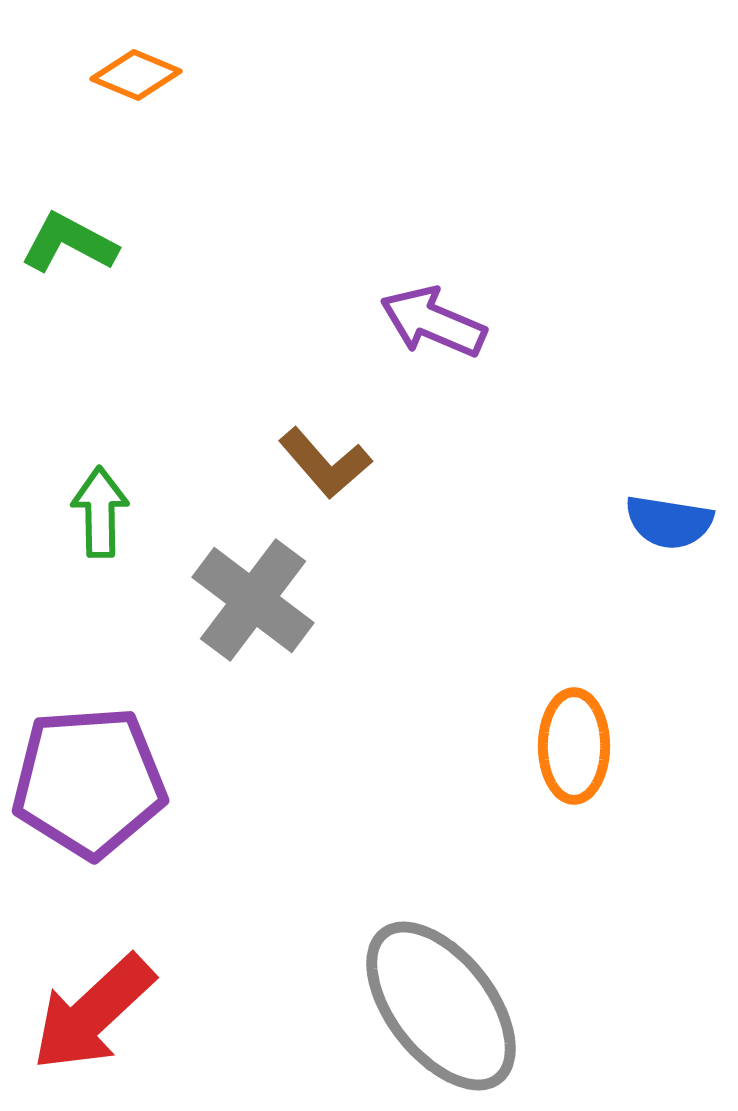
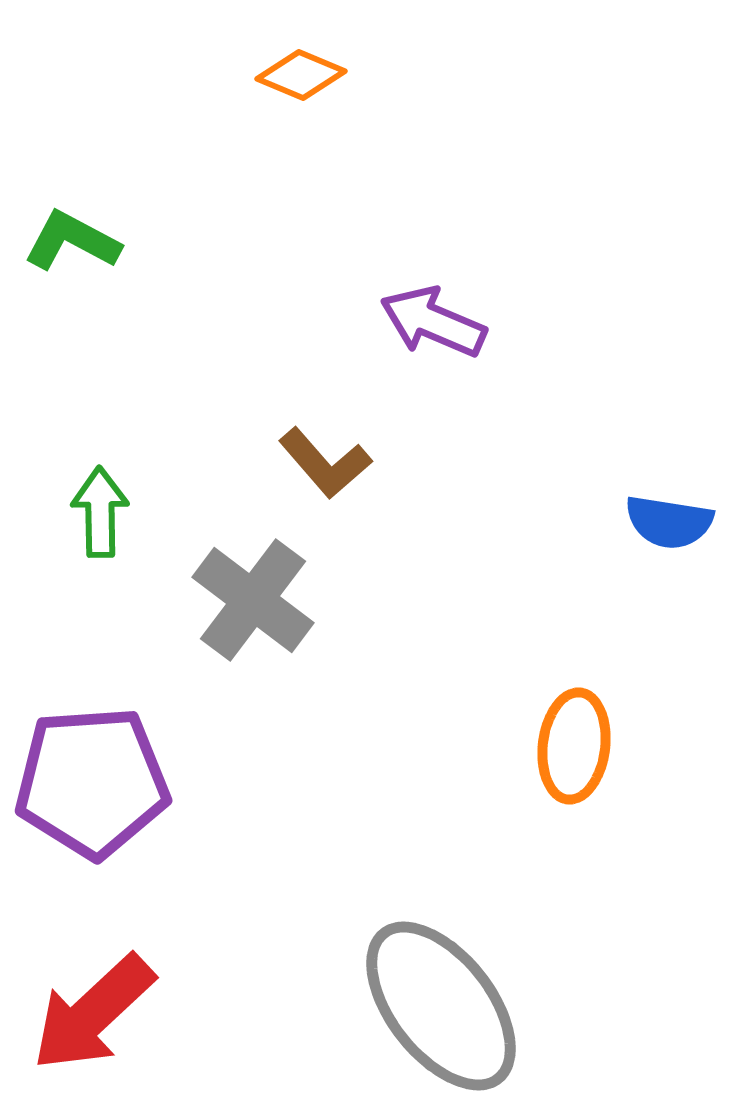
orange diamond: moved 165 px right
green L-shape: moved 3 px right, 2 px up
orange ellipse: rotated 7 degrees clockwise
purple pentagon: moved 3 px right
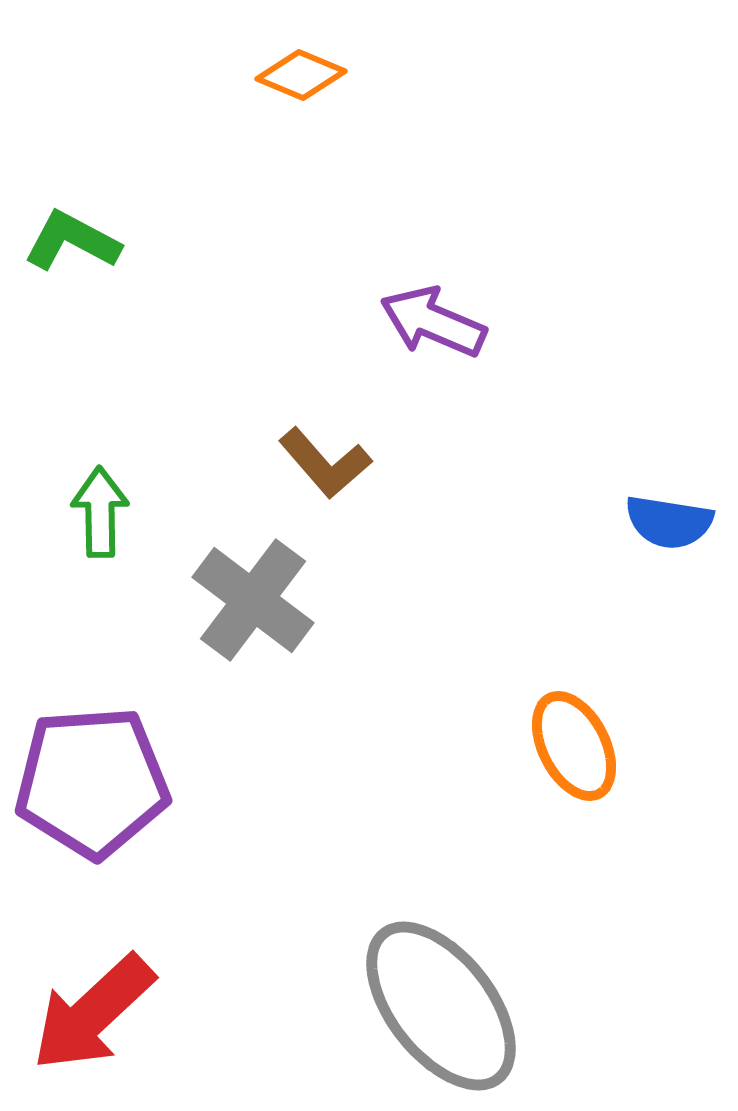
orange ellipse: rotated 34 degrees counterclockwise
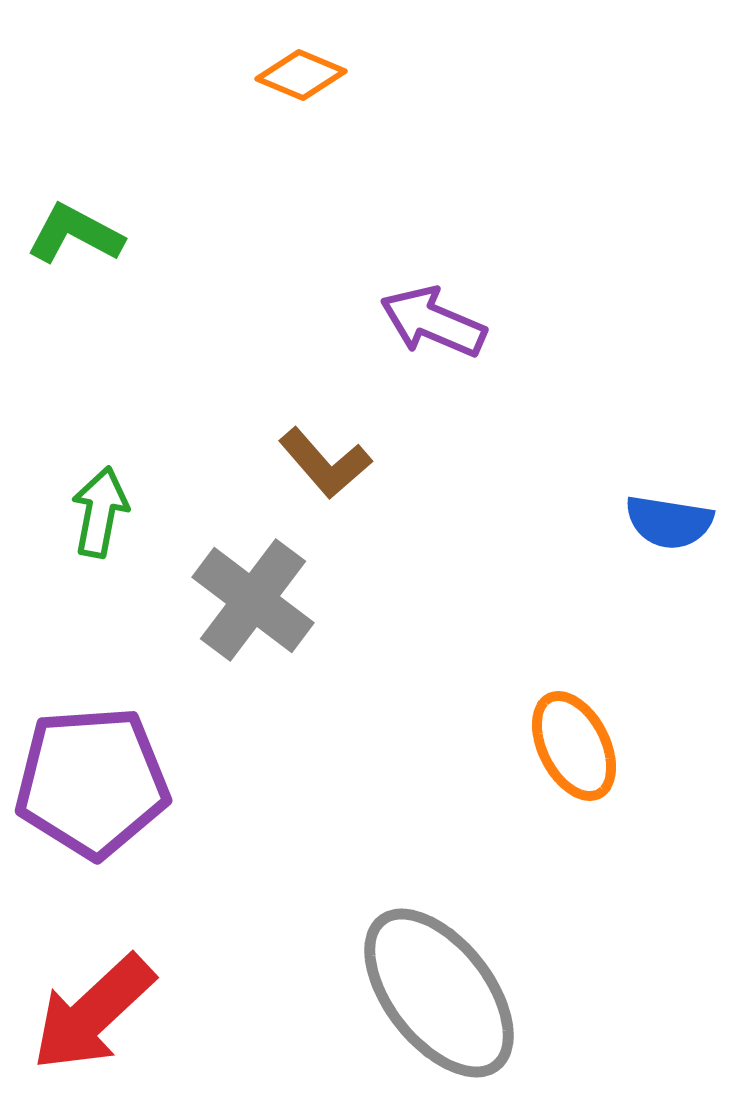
green L-shape: moved 3 px right, 7 px up
green arrow: rotated 12 degrees clockwise
gray ellipse: moved 2 px left, 13 px up
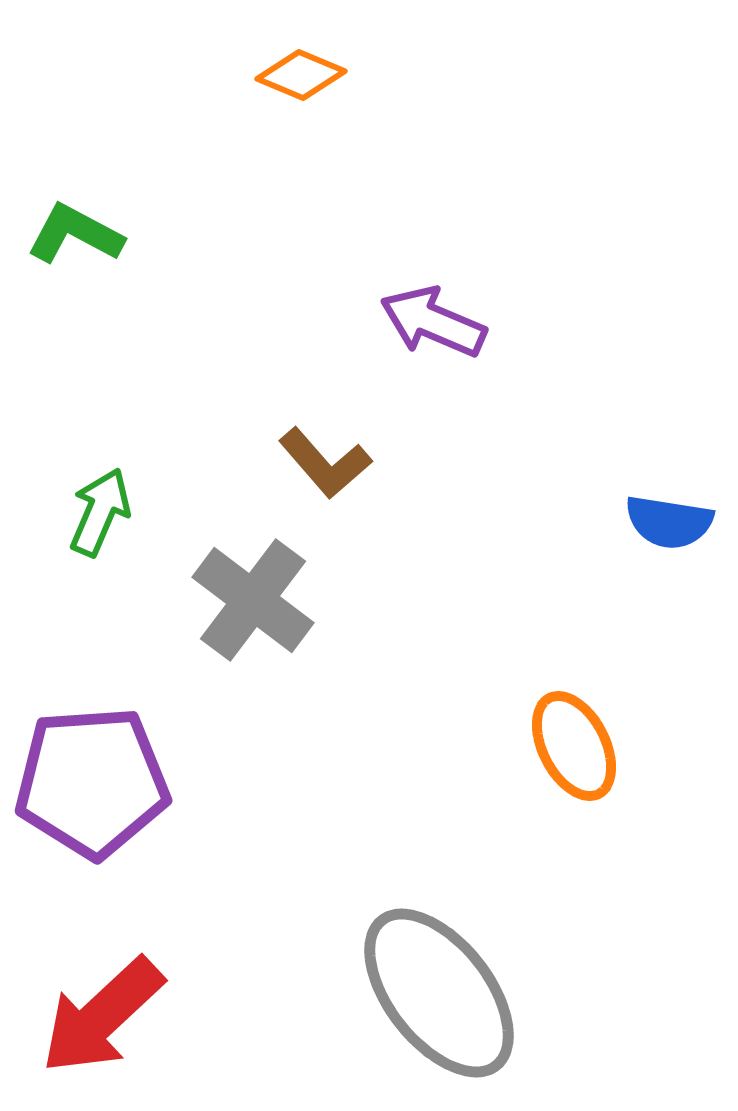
green arrow: rotated 12 degrees clockwise
red arrow: moved 9 px right, 3 px down
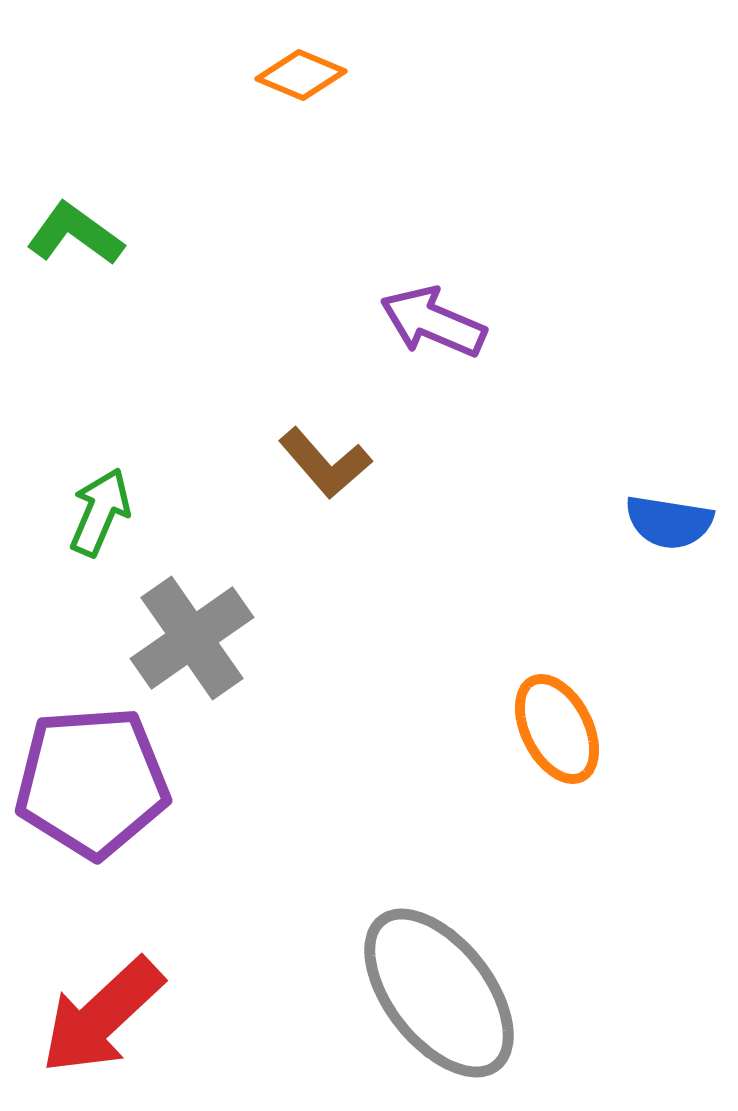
green L-shape: rotated 8 degrees clockwise
gray cross: moved 61 px left, 38 px down; rotated 18 degrees clockwise
orange ellipse: moved 17 px left, 17 px up
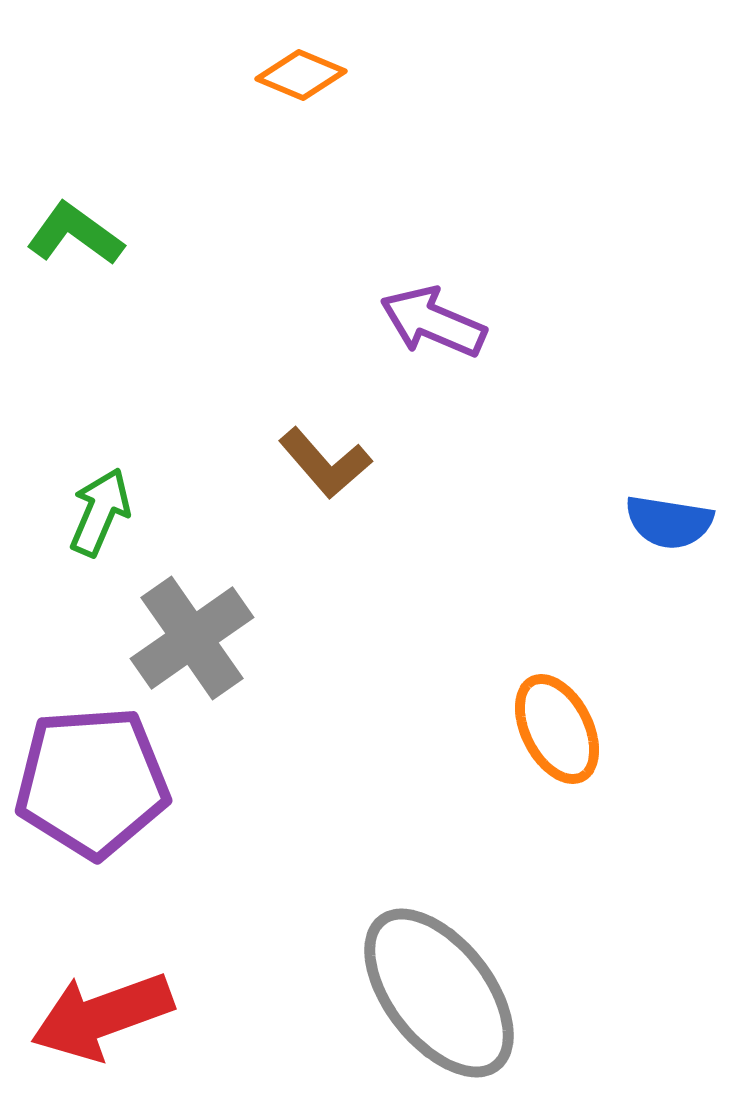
red arrow: rotated 23 degrees clockwise
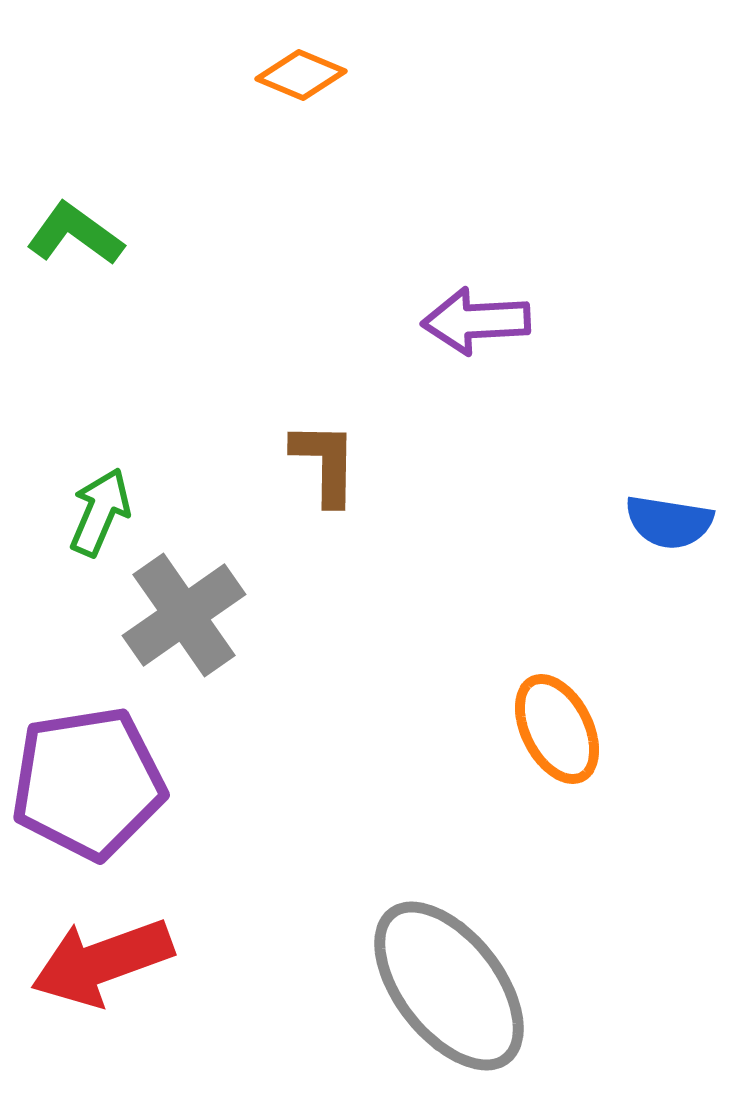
purple arrow: moved 43 px right, 1 px up; rotated 26 degrees counterclockwise
brown L-shape: rotated 138 degrees counterclockwise
gray cross: moved 8 px left, 23 px up
purple pentagon: moved 4 px left, 1 px down; rotated 5 degrees counterclockwise
gray ellipse: moved 10 px right, 7 px up
red arrow: moved 54 px up
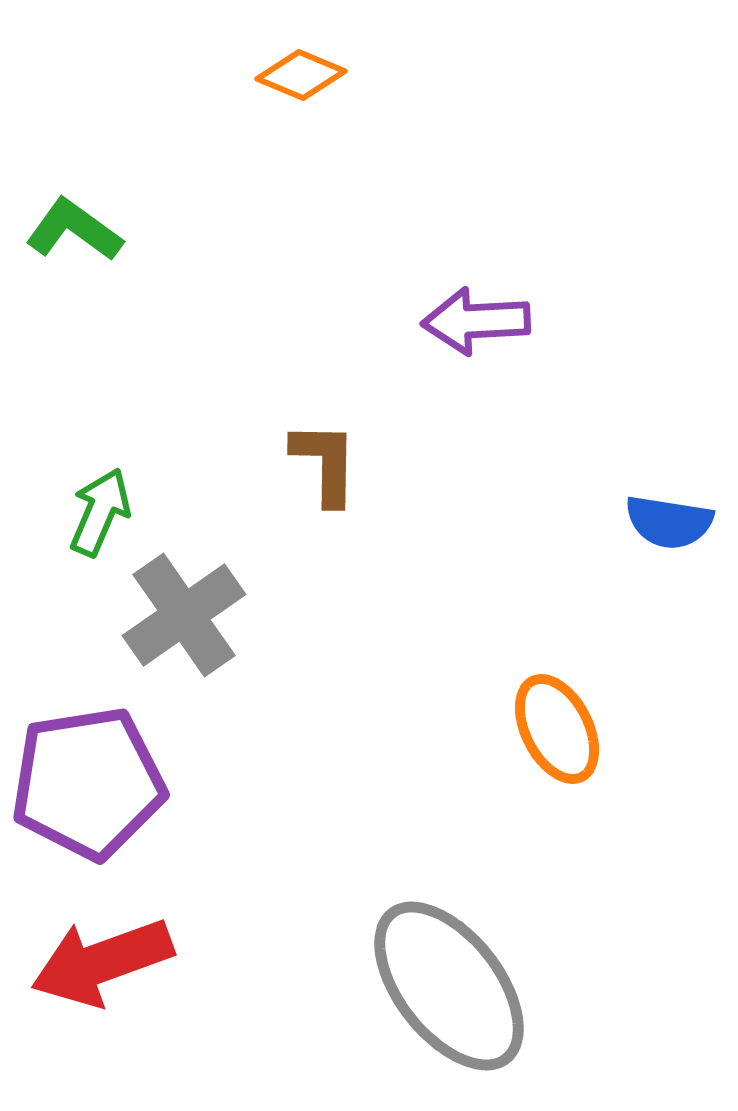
green L-shape: moved 1 px left, 4 px up
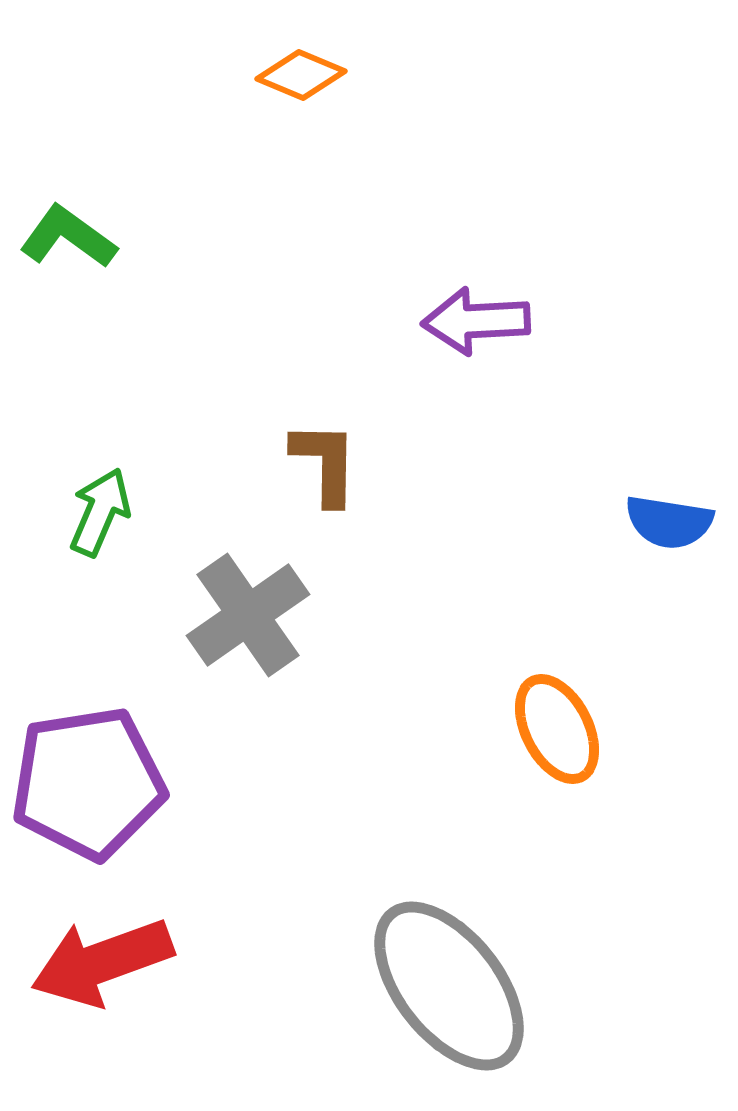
green L-shape: moved 6 px left, 7 px down
gray cross: moved 64 px right
